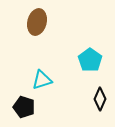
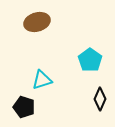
brown ellipse: rotated 60 degrees clockwise
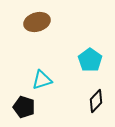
black diamond: moved 4 px left, 2 px down; rotated 20 degrees clockwise
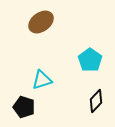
brown ellipse: moved 4 px right; rotated 20 degrees counterclockwise
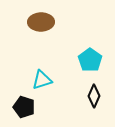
brown ellipse: rotated 35 degrees clockwise
black diamond: moved 2 px left, 5 px up; rotated 20 degrees counterclockwise
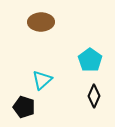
cyan triangle: rotated 25 degrees counterclockwise
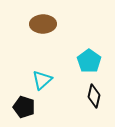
brown ellipse: moved 2 px right, 2 px down
cyan pentagon: moved 1 px left, 1 px down
black diamond: rotated 10 degrees counterclockwise
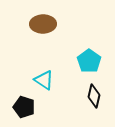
cyan triangle: moved 2 px right; rotated 45 degrees counterclockwise
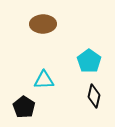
cyan triangle: rotated 35 degrees counterclockwise
black pentagon: rotated 15 degrees clockwise
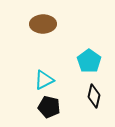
cyan triangle: rotated 25 degrees counterclockwise
black pentagon: moved 25 px right; rotated 20 degrees counterclockwise
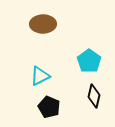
cyan triangle: moved 4 px left, 4 px up
black pentagon: rotated 10 degrees clockwise
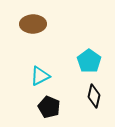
brown ellipse: moved 10 px left
